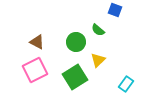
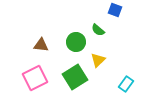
brown triangle: moved 4 px right, 3 px down; rotated 21 degrees counterclockwise
pink square: moved 8 px down
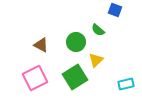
brown triangle: rotated 21 degrees clockwise
yellow triangle: moved 2 px left
cyan rectangle: rotated 42 degrees clockwise
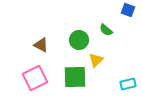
blue square: moved 13 px right
green semicircle: moved 8 px right
green circle: moved 3 px right, 2 px up
green square: rotated 30 degrees clockwise
cyan rectangle: moved 2 px right
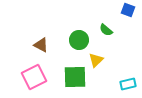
pink square: moved 1 px left, 1 px up
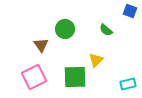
blue square: moved 2 px right, 1 px down
green circle: moved 14 px left, 11 px up
brown triangle: rotated 28 degrees clockwise
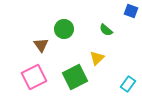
blue square: moved 1 px right
green circle: moved 1 px left
yellow triangle: moved 1 px right, 2 px up
green square: rotated 25 degrees counterclockwise
cyan rectangle: rotated 42 degrees counterclockwise
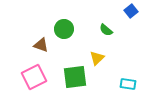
blue square: rotated 32 degrees clockwise
brown triangle: rotated 35 degrees counterclockwise
green square: rotated 20 degrees clockwise
cyan rectangle: rotated 63 degrees clockwise
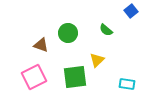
green circle: moved 4 px right, 4 px down
yellow triangle: moved 2 px down
cyan rectangle: moved 1 px left
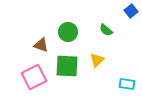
green circle: moved 1 px up
green square: moved 8 px left, 11 px up; rotated 10 degrees clockwise
